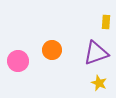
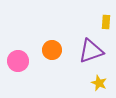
purple triangle: moved 5 px left, 2 px up
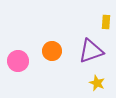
orange circle: moved 1 px down
yellow star: moved 2 px left
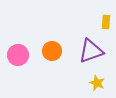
pink circle: moved 6 px up
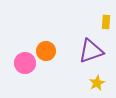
orange circle: moved 6 px left
pink circle: moved 7 px right, 8 px down
yellow star: rotated 21 degrees clockwise
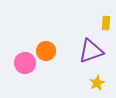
yellow rectangle: moved 1 px down
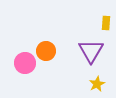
purple triangle: rotated 40 degrees counterclockwise
yellow star: moved 1 px down
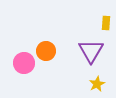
pink circle: moved 1 px left
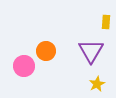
yellow rectangle: moved 1 px up
pink circle: moved 3 px down
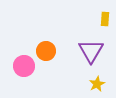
yellow rectangle: moved 1 px left, 3 px up
